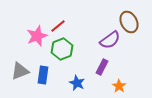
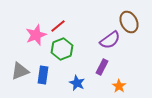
pink star: moved 1 px left, 1 px up
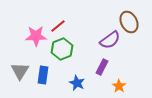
pink star: moved 1 px down; rotated 20 degrees clockwise
gray triangle: rotated 36 degrees counterclockwise
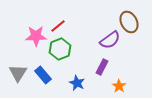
green hexagon: moved 2 px left
gray triangle: moved 2 px left, 2 px down
blue rectangle: rotated 48 degrees counterclockwise
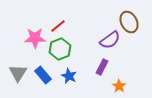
pink star: moved 1 px left, 2 px down
blue star: moved 8 px left, 7 px up
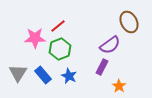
purple semicircle: moved 5 px down
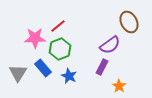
blue rectangle: moved 7 px up
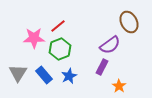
pink star: moved 1 px left
blue rectangle: moved 1 px right, 7 px down
blue star: rotated 21 degrees clockwise
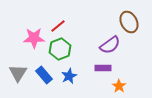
purple rectangle: moved 1 px right, 1 px down; rotated 63 degrees clockwise
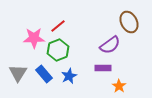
green hexagon: moved 2 px left, 1 px down
blue rectangle: moved 1 px up
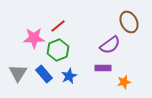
orange star: moved 5 px right, 4 px up; rotated 24 degrees clockwise
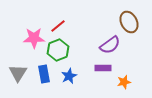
blue rectangle: rotated 30 degrees clockwise
